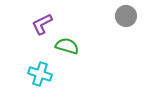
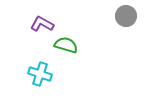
purple L-shape: rotated 55 degrees clockwise
green semicircle: moved 1 px left, 1 px up
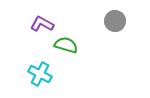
gray circle: moved 11 px left, 5 px down
cyan cross: rotated 10 degrees clockwise
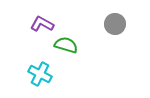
gray circle: moved 3 px down
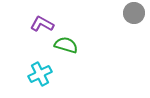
gray circle: moved 19 px right, 11 px up
cyan cross: rotated 35 degrees clockwise
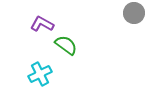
green semicircle: rotated 20 degrees clockwise
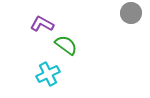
gray circle: moved 3 px left
cyan cross: moved 8 px right
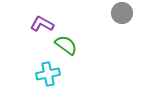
gray circle: moved 9 px left
cyan cross: rotated 15 degrees clockwise
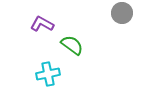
green semicircle: moved 6 px right
